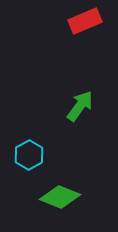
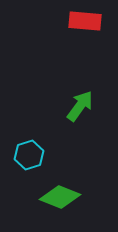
red rectangle: rotated 28 degrees clockwise
cyan hexagon: rotated 12 degrees clockwise
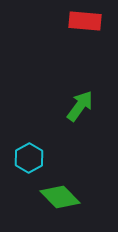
cyan hexagon: moved 3 px down; rotated 12 degrees counterclockwise
green diamond: rotated 24 degrees clockwise
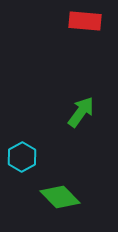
green arrow: moved 1 px right, 6 px down
cyan hexagon: moved 7 px left, 1 px up
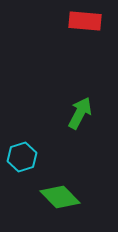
green arrow: moved 1 px left, 1 px down; rotated 8 degrees counterclockwise
cyan hexagon: rotated 12 degrees clockwise
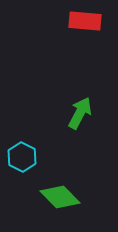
cyan hexagon: rotated 16 degrees counterclockwise
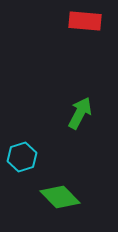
cyan hexagon: rotated 16 degrees clockwise
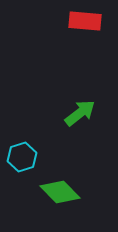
green arrow: rotated 24 degrees clockwise
green diamond: moved 5 px up
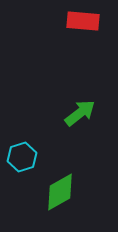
red rectangle: moved 2 px left
green diamond: rotated 75 degrees counterclockwise
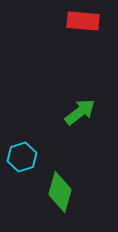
green arrow: moved 1 px up
green diamond: rotated 45 degrees counterclockwise
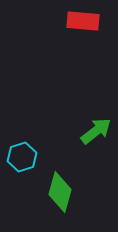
green arrow: moved 16 px right, 19 px down
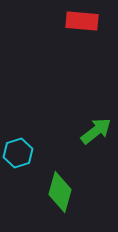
red rectangle: moved 1 px left
cyan hexagon: moved 4 px left, 4 px up
